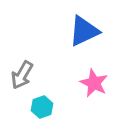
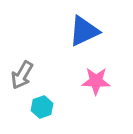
pink star: moved 2 px right, 2 px up; rotated 24 degrees counterclockwise
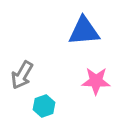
blue triangle: rotated 20 degrees clockwise
cyan hexagon: moved 2 px right, 1 px up
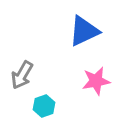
blue triangle: rotated 20 degrees counterclockwise
pink star: rotated 12 degrees counterclockwise
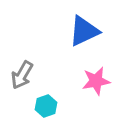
cyan hexagon: moved 2 px right
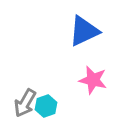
gray arrow: moved 3 px right, 28 px down
pink star: moved 3 px left, 1 px up; rotated 24 degrees clockwise
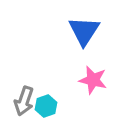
blue triangle: rotated 32 degrees counterclockwise
gray arrow: moved 1 px left, 2 px up; rotated 12 degrees counterclockwise
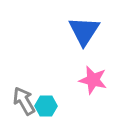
gray arrow: rotated 132 degrees clockwise
cyan hexagon: rotated 20 degrees clockwise
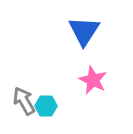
pink star: rotated 12 degrees clockwise
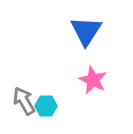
blue triangle: moved 2 px right
